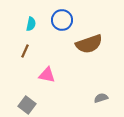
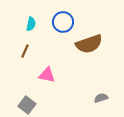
blue circle: moved 1 px right, 2 px down
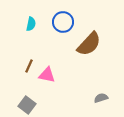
brown semicircle: rotated 28 degrees counterclockwise
brown line: moved 4 px right, 15 px down
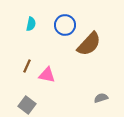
blue circle: moved 2 px right, 3 px down
brown line: moved 2 px left
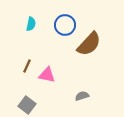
gray semicircle: moved 19 px left, 2 px up
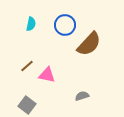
brown line: rotated 24 degrees clockwise
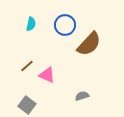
pink triangle: rotated 12 degrees clockwise
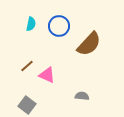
blue circle: moved 6 px left, 1 px down
gray semicircle: rotated 24 degrees clockwise
